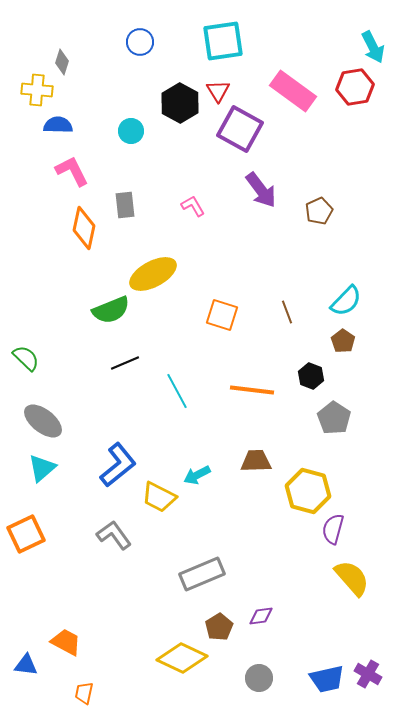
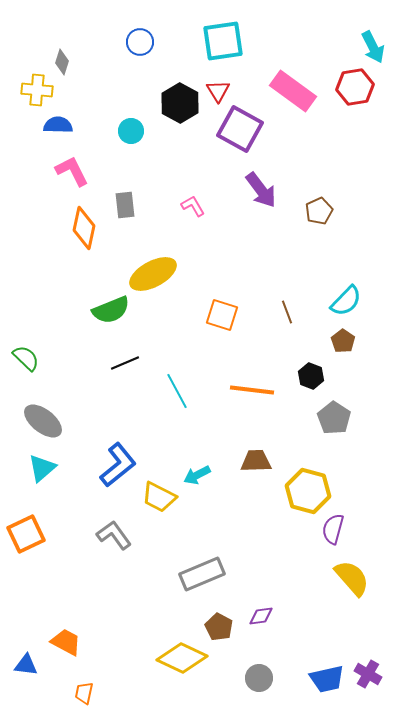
brown pentagon at (219, 627): rotated 12 degrees counterclockwise
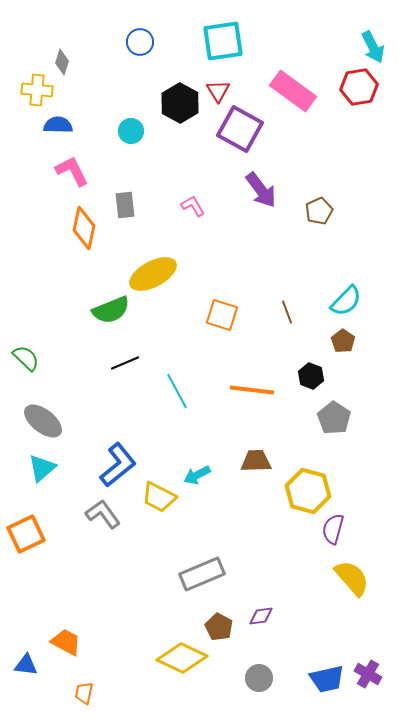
red hexagon at (355, 87): moved 4 px right
gray L-shape at (114, 535): moved 11 px left, 21 px up
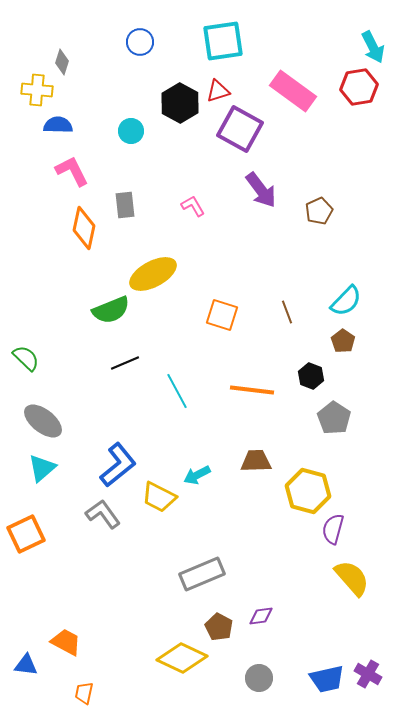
red triangle at (218, 91): rotated 45 degrees clockwise
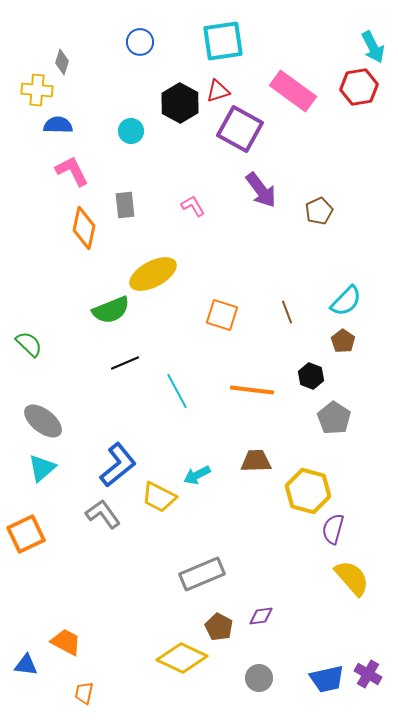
green semicircle at (26, 358): moved 3 px right, 14 px up
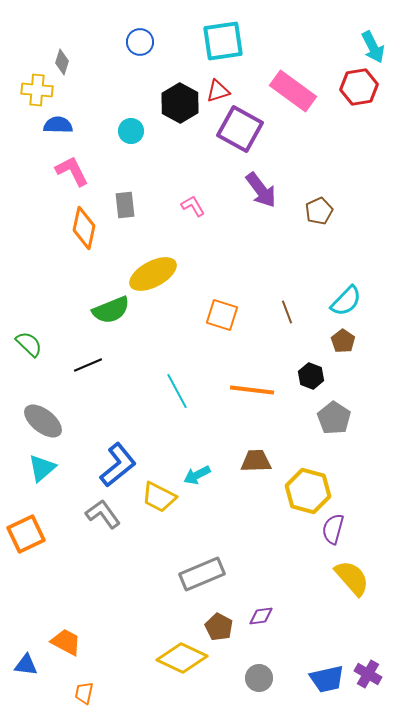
black line at (125, 363): moved 37 px left, 2 px down
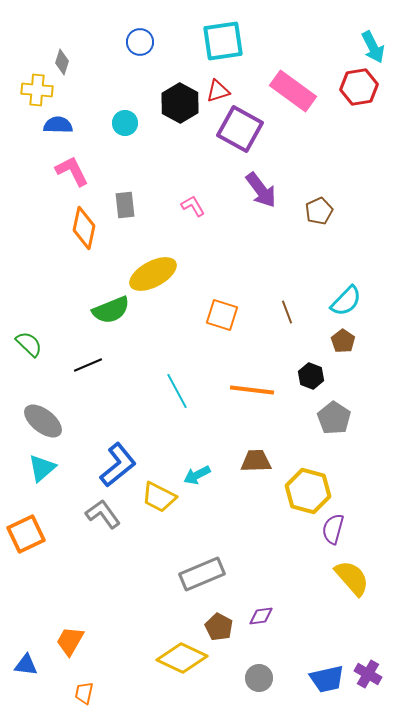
cyan circle at (131, 131): moved 6 px left, 8 px up
orange trapezoid at (66, 642): moved 4 px right, 1 px up; rotated 88 degrees counterclockwise
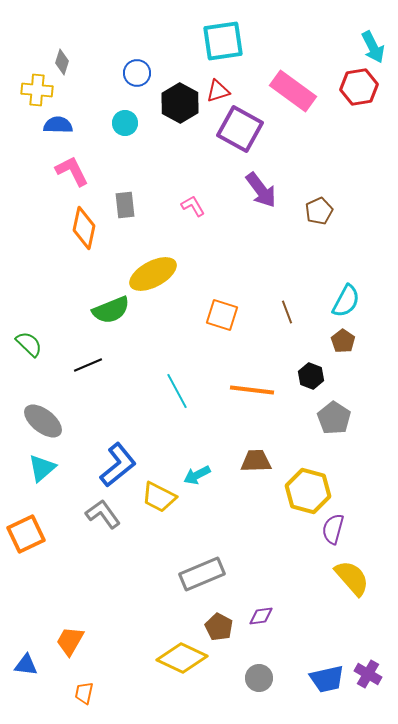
blue circle at (140, 42): moved 3 px left, 31 px down
cyan semicircle at (346, 301): rotated 16 degrees counterclockwise
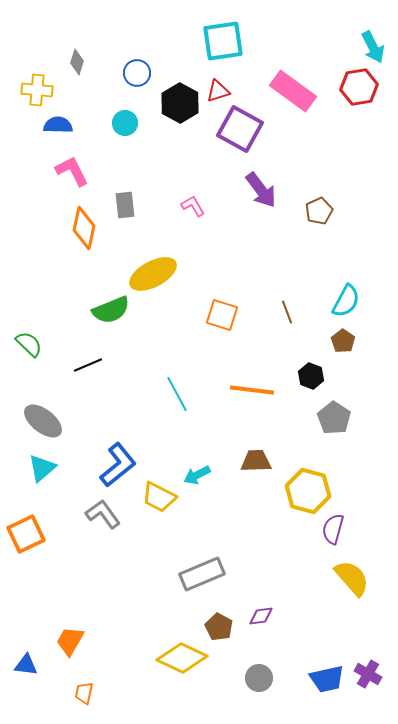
gray diamond at (62, 62): moved 15 px right
cyan line at (177, 391): moved 3 px down
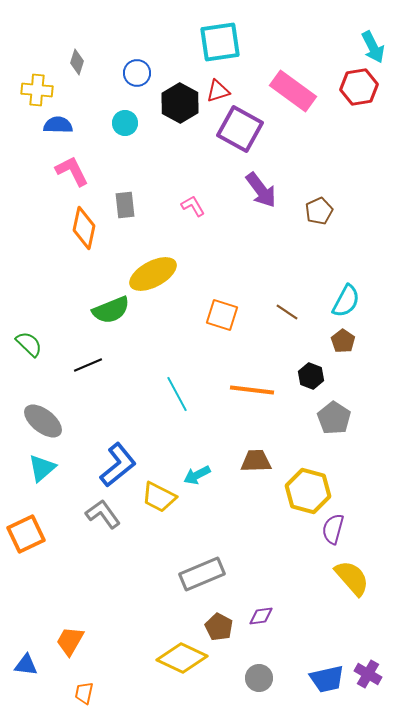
cyan square at (223, 41): moved 3 px left, 1 px down
brown line at (287, 312): rotated 35 degrees counterclockwise
